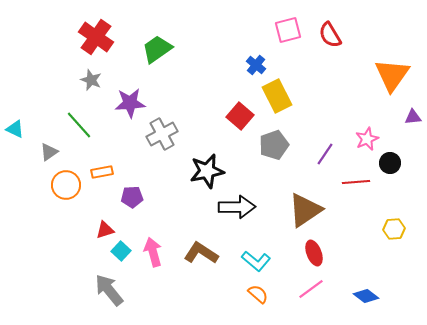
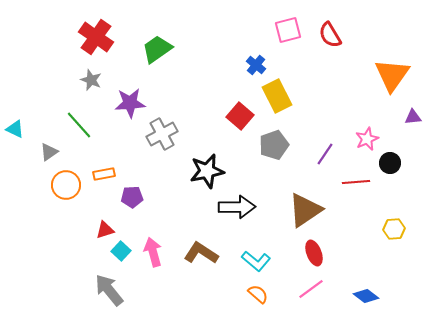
orange rectangle: moved 2 px right, 2 px down
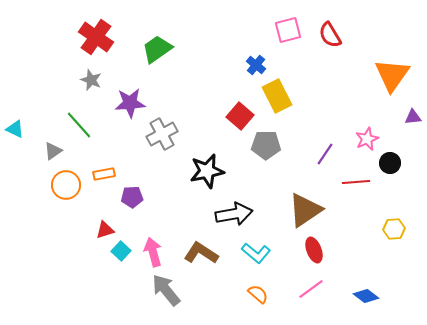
gray pentagon: moved 8 px left; rotated 20 degrees clockwise
gray triangle: moved 4 px right, 1 px up
black arrow: moved 3 px left, 7 px down; rotated 9 degrees counterclockwise
red ellipse: moved 3 px up
cyan L-shape: moved 8 px up
gray arrow: moved 57 px right
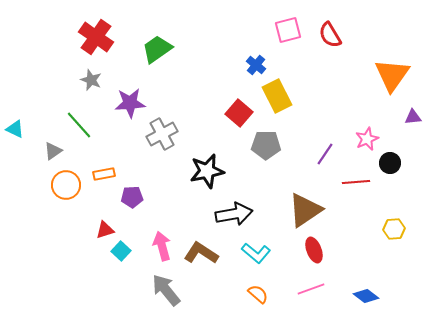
red square: moved 1 px left, 3 px up
pink arrow: moved 9 px right, 6 px up
pink line: rotated 16 degrees clockwise
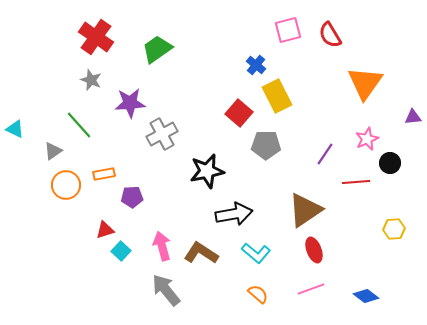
orange triangle: moved 27 px left, 8 px down
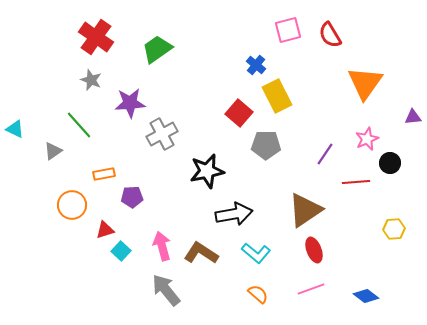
orange circle: moved 6 px right, 20 px down
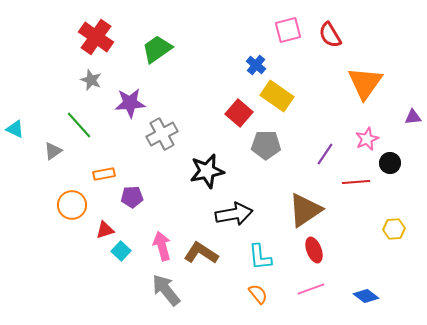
yellow rectangle: rotated 28 degrees counterclockwise
cyan L-shape: moved 4 px right, 4 px down; rotated 44 degrees clockwise
orange semicircle: rotated 10 degrees clockwise
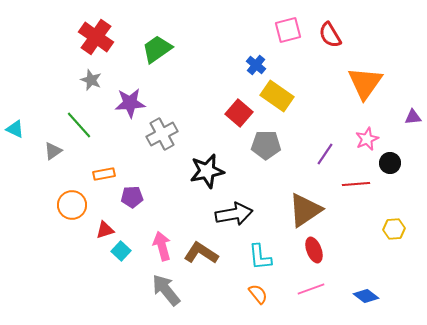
red line: moved 2 px down
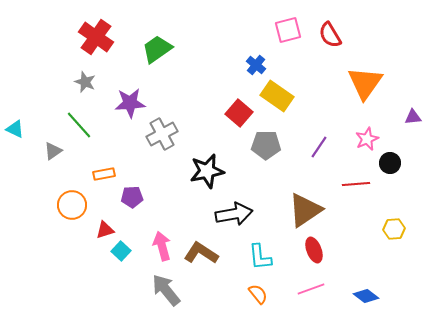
gray star: moved 6 px left, 2 px down
purple line: moved 6 px left, 7 px up
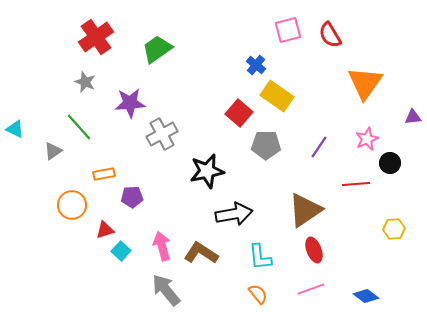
red cross: rotated 20 degrees clockwise
green line: moved 2 px down
